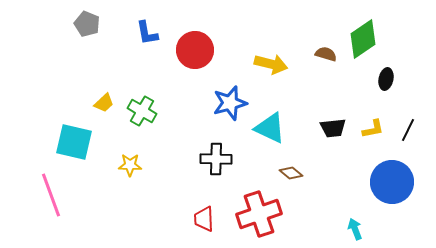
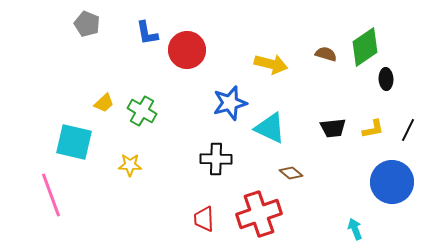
green diamond: moved 2 px right, 8 px down
red circle: moved 8 px left
black ellipse: rotated 15 degrees counterclockwise
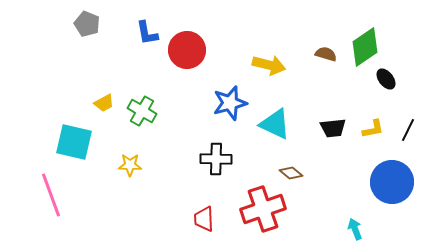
yellow arrow: moved 2 px left, 1 px down
black ellipse: rotated 35 degrees counterclockwise
yellow trapezoid: rotated 15 degrees clockwise
cyan triangle: moved 5 px right, 4 px up
red cross: moved 4 px right, 5 px up
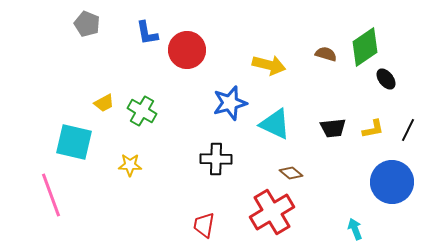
red cross: moved 9 px right, 3 px down; rotated 12 degrees counterclockwise
red trapezoid: moved 6 px down; rotated 12 degrees clockwise
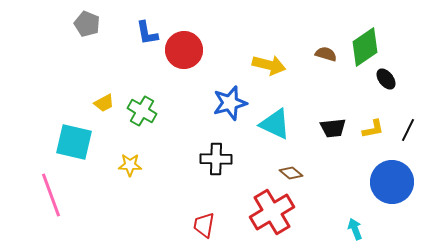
red circle: moved 3 px left
